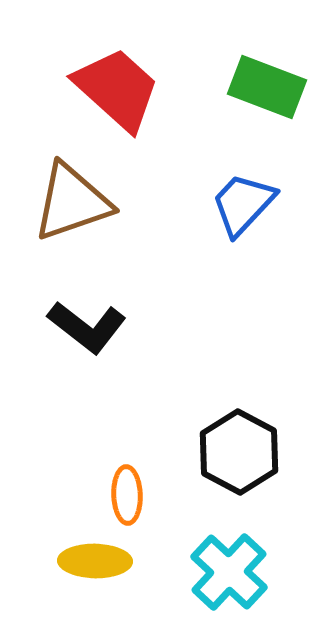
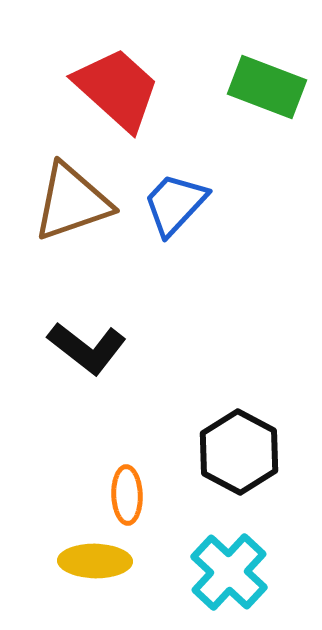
blue trapezoid: moved 68 px left
black L-shape: moved 21 px down
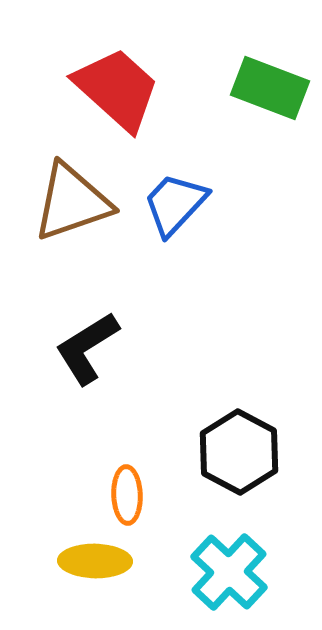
green rectangle: moved 3 px right, 1 px down
black L-shape: rotated 110 degrees clockwise
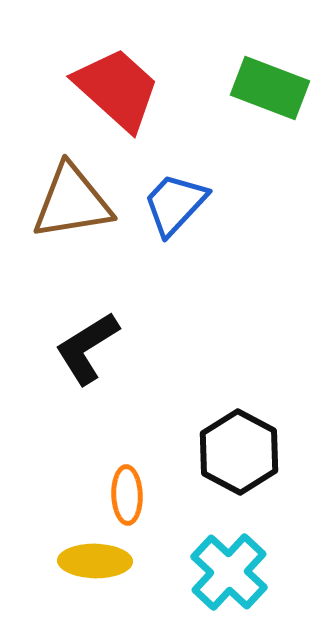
brown triangle: rotated 10 degrees clockwise
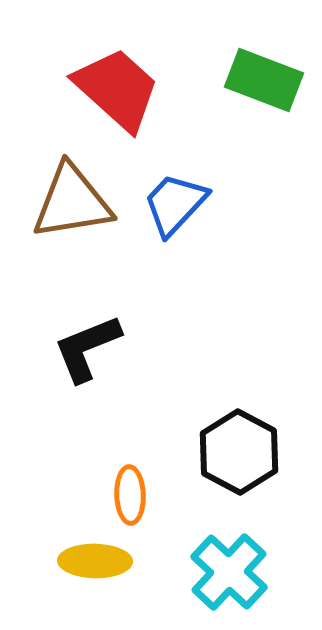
green rectangle: moved 6 px left, 8 px up
black L-shape: rotated 10 degrees clockwise
orange ellipse: moved 3 px right
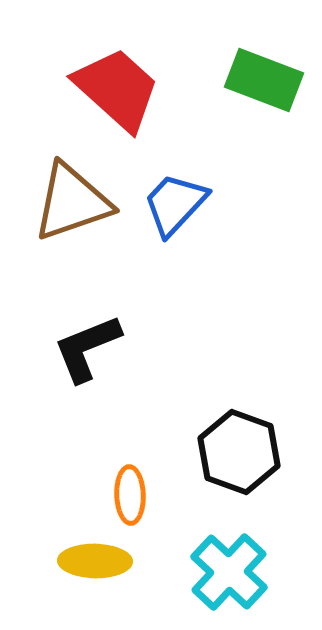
brown triangle: rotated 10 degrees counterclockwise
black hexagon: rotated 8 degrees counterclockwise
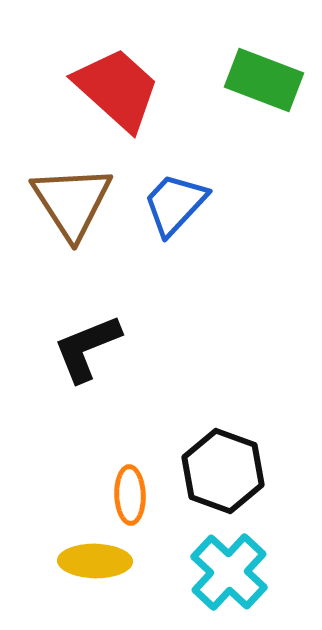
brown triangle: rotated 44 degrees counterclockwise
black hexagon: moved 16 px left, 19 px down
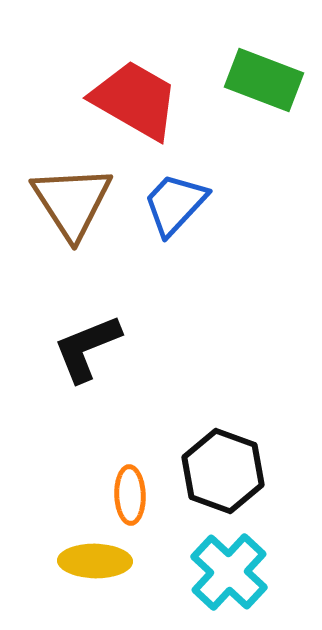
red trapezoid: moved 18 px right, 11 px down; rotated 12 degrees counterclockwise
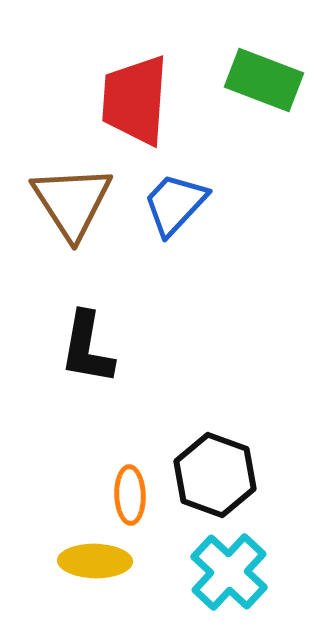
red trapezoid: rotated 116 degrees counterclockwise
black L-shape: rotated 58 degrees counterclockwise
black hexagon: moved 8 px left, 4 px down
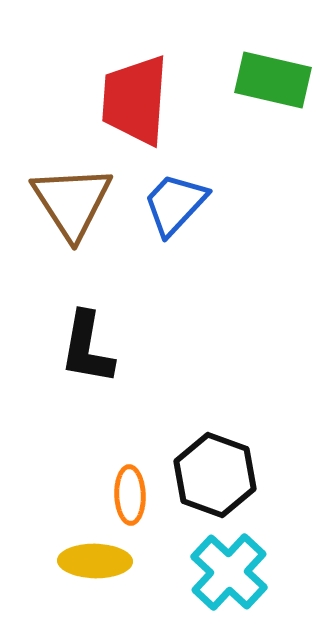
green rectangle: moved 9 px right; rotated 8 degrees counterclockwise
